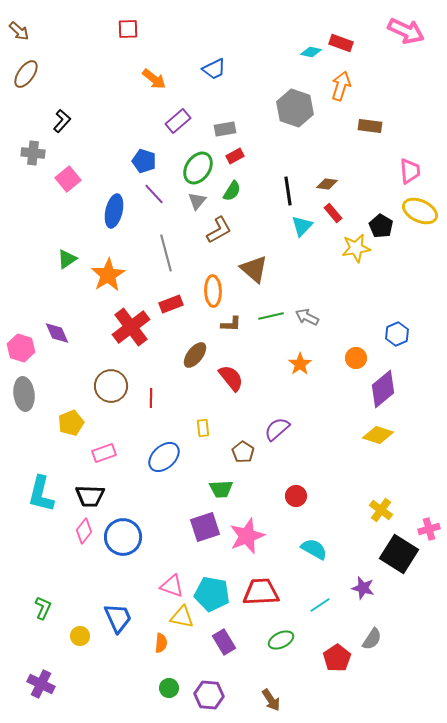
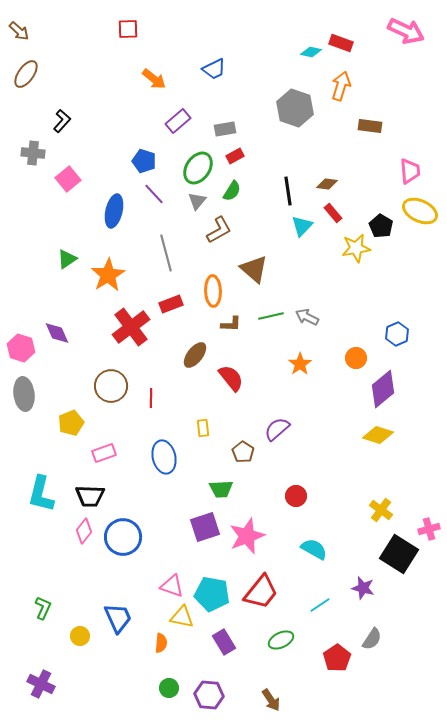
blue ellipse at (164, 457): rotated 60 degrees counterclockwise
red trapezoid at (261, 592): rotated 132 degrees clockwise
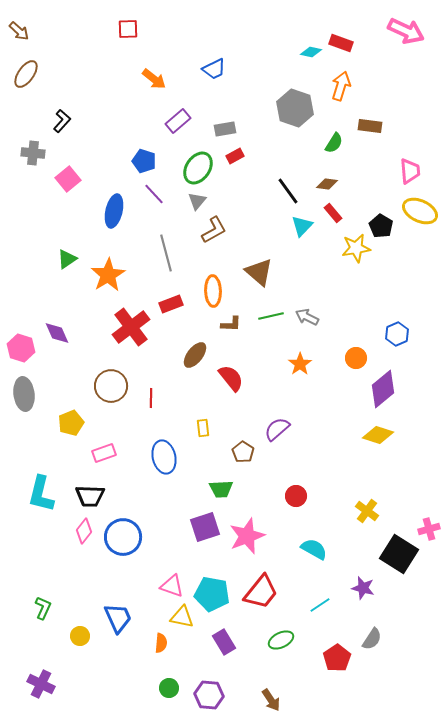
green semicircle at (232, 191): moved 102 px right, 48 px up
black line at (288, 191): rotated 28 degrees counterclockwise
brown L-shape at (219, 230): moved 5 px left
brown triangle at (254, 269): moved 5 px right, 3 px down
yellow cross at (381, 510): moved 14 px left, 1 px down
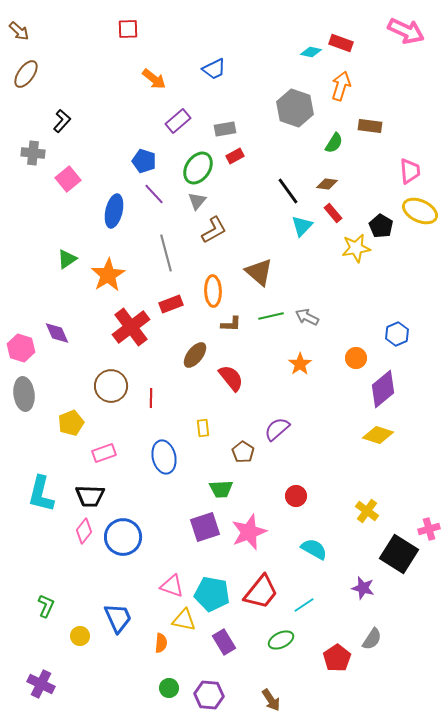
pink star at (247, 536): moved 2 px right, 4 px up
cyan line at (320, 605): moved 16 px left
green L-shape at (43, 608): moved 3 px right, 2 px up
yellow triangle at (182, 617): moved 2 px right, 3 px down
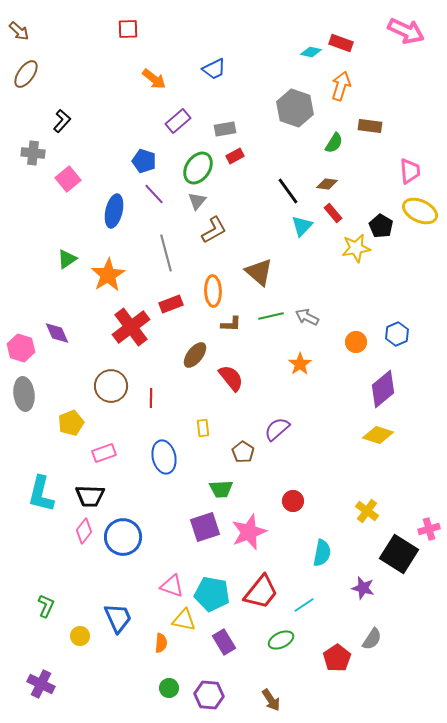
orange circle at (356, 358): moved 16 px up
red circle at (296, 496): moved 3 px left, 5 px down
cyan semicircle at (314, 549): moved 8 px right, 4 px down; rotated 72 degrees clockwise
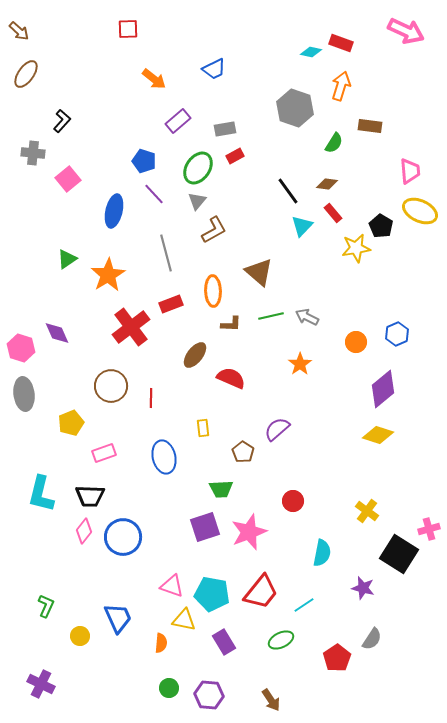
red semicircle at (231, 378): rotated 28 degrees counterclockwise
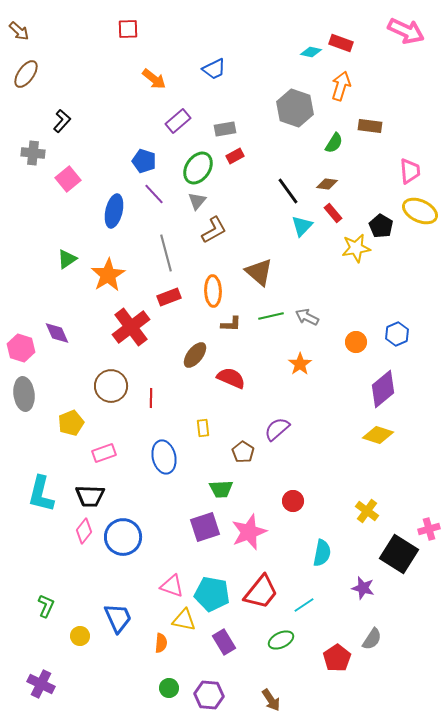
red rectangle at (171, 304): moved 2 px left, 7 px up
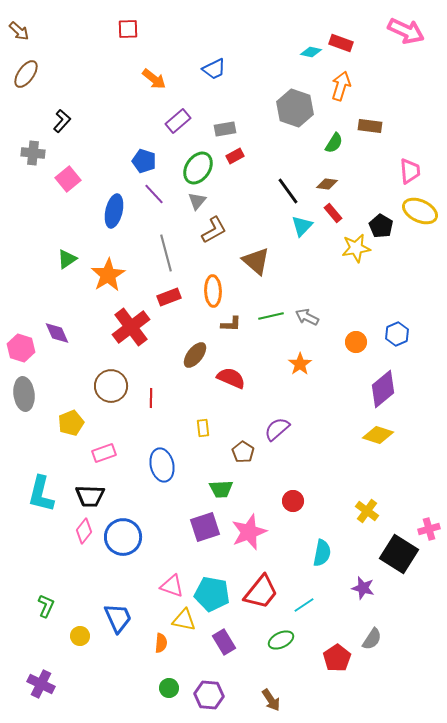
brown triangle at (259, 272): moved 3 px left, 11 px up
blue ellipse at (164, 457): moved 2 px left, 8 px down
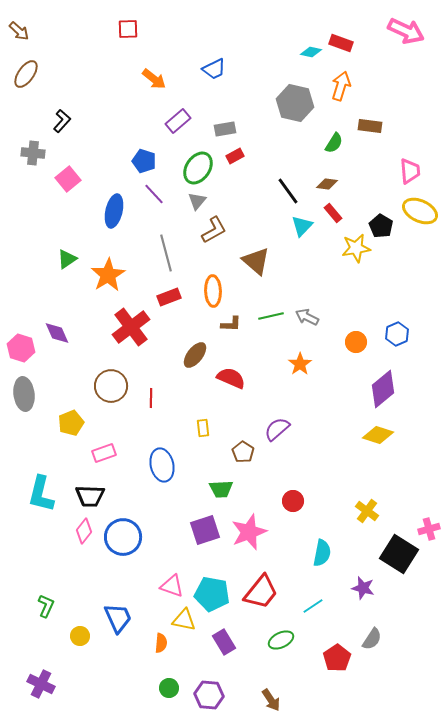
gray hexagon at (295, 108): moved 5 px up; rotated 6 degrees counterclockwise
purple square at (205, 527): moved 3 px down
cyan line at (304, 605): moved 9 px right, 1 px down
